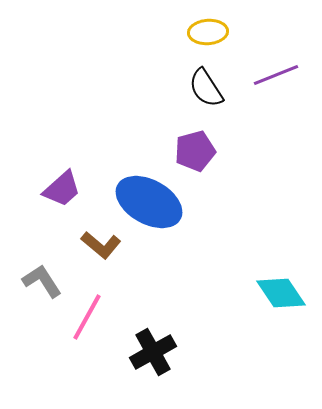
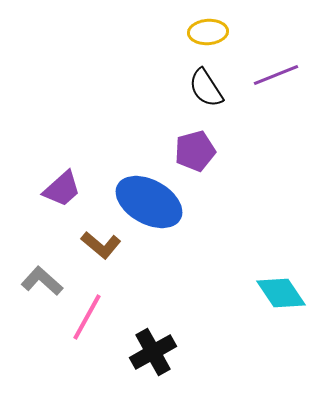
gray L-shape: rotated 15 degrees counterclockwise
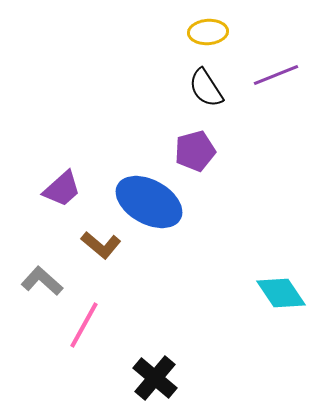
pink line: moved 3 px left, 8 px down
black cross: moved 2 px right, 26 px down; rotated 21 degrees counterclockwise
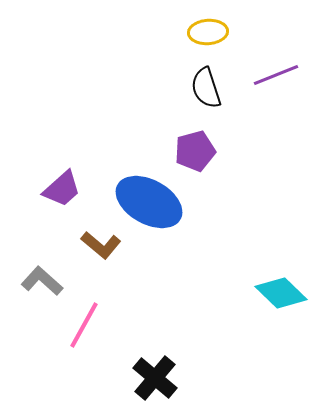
black semicircle: rotated 15 degrees clockwise
cyan diamond: rotated 12 degrees counterclockwise
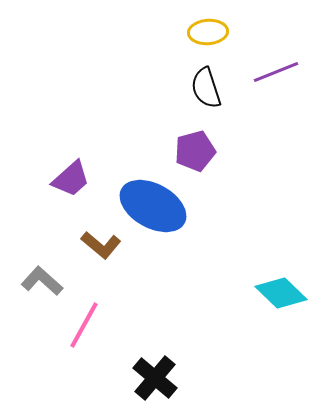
purple line: moved 3 px up
purple trapezoid: moved 9 px right, 10 px up
blue ellipse: moved 4 px right, 4 px down
